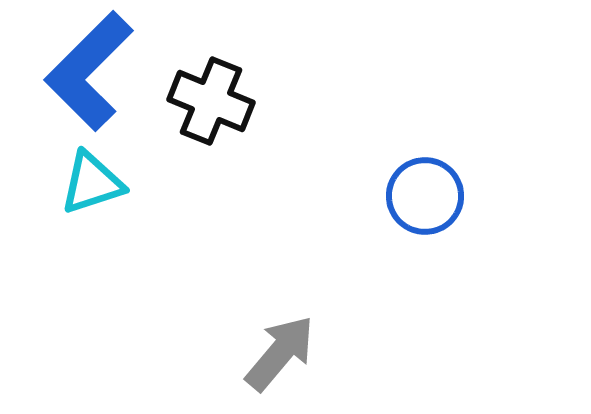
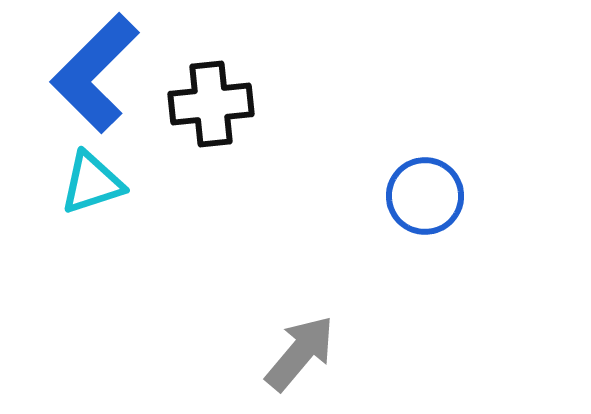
blue L-shape: moved 6 px right, 2 px down
black cross: moved 3 px down; rotated 28 degrees counterclockwise
gray arrow: moved 20 px right
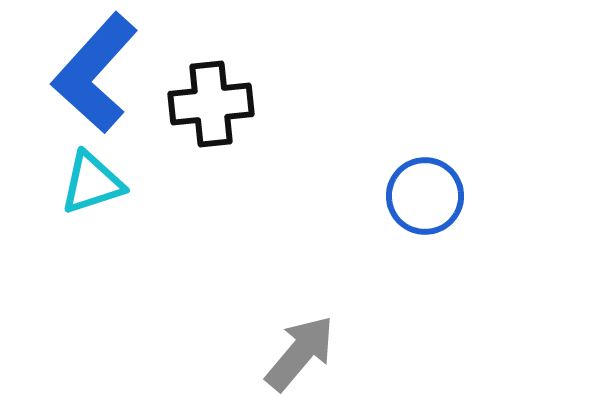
blue L-shape: rotated 3 degrees counterclockwise
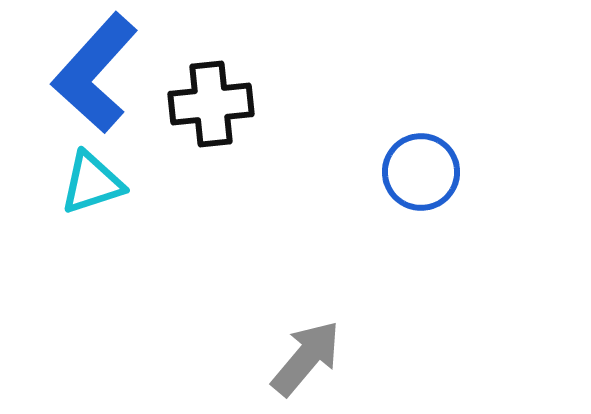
blue circle: moved 4 px left, 24 px up
gray arrow: moved 6 px right, 5 px down
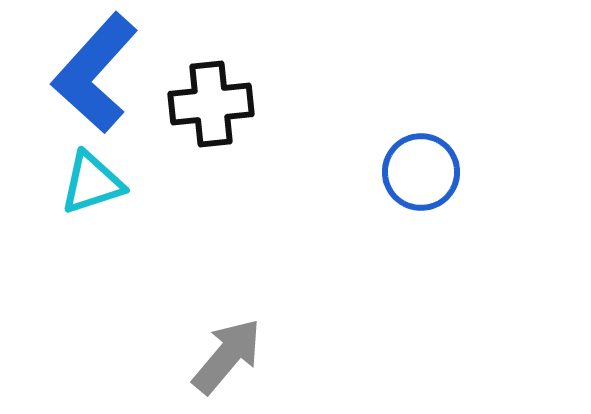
gray arrow: moved 79 px left, 2 px up
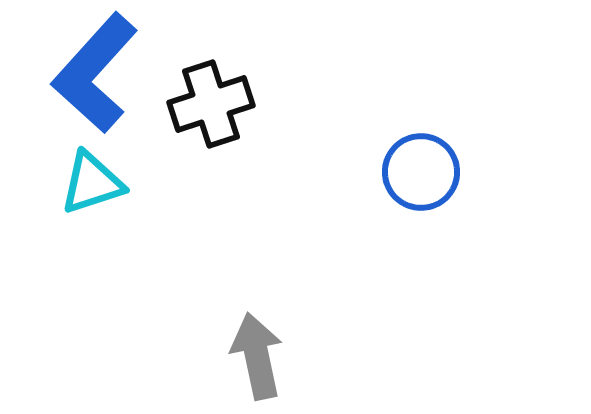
black cross: rotated 12 degrees counterclockwise
gray arrow: moved 30 px right; rotated 52 degrees counterclockwise
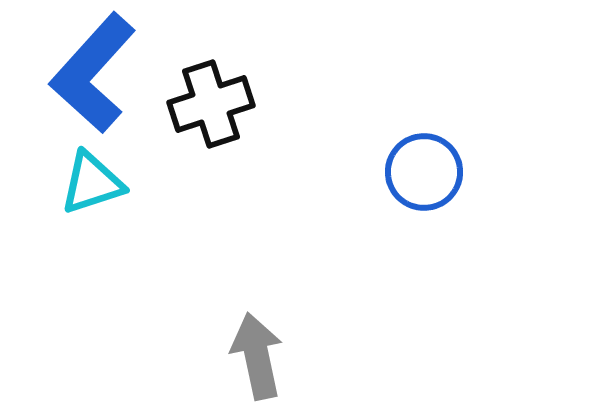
blue L-shape: moved 2 px left
blue circle: moved 3 px right
